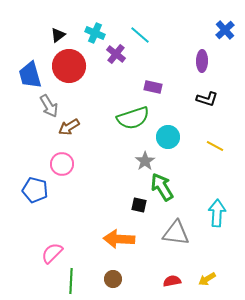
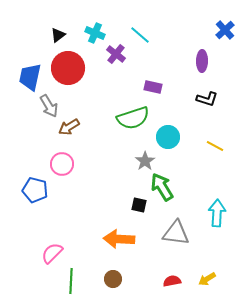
red circle: moved 1 px left, 2 px down
blue trapezoid: moved 2 px down; rotated 28 degrees clockwise
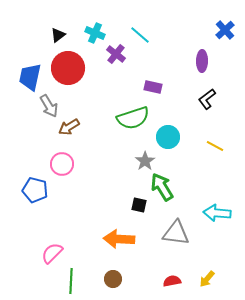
black L-shape: rotated 125 degrees clockwise
cyan arrow: rotated 88 degrees counterclockwise
yellow arrow: rotated 18 degrees counterclockwise
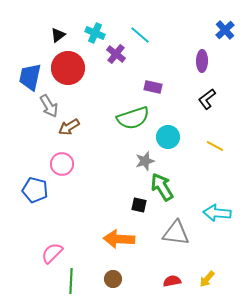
gray star: rotated 18 degrees clockwise
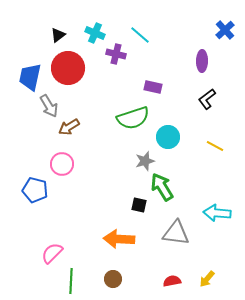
purple cross: rotated 24 degrees counterclockwise
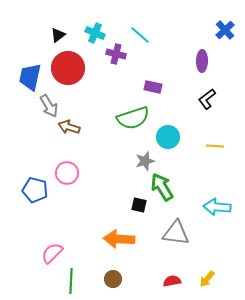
brown arrow: rotated 50 degrees clockwise
yellow line: rotated 24 degrees counterclockwise
pink circle: moved 5 px right, 9 px down
cyan arrow: moved 6 px up
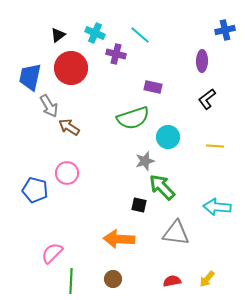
blue cross: rotated 30 degrees clockwise
red circle: moved 3 px right
brown arrow: rotated 15 degrees clockwise
green arrow: rotated 12 degrees counterclockwise
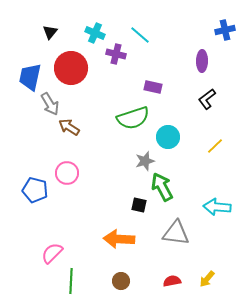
black triangle: moved 8 px left, 3 px up; rotated 14 degrees counterclockwise
gray arrow: moved 1 px right, 2 px up
yellow line: rotated 48 degrees counterclockwise
green arrow: rotated 16 degrees clockwise
brown circle: moved 8 px right, 2 px down
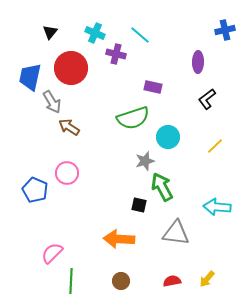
purple ellipse: moved 4 px left, 1 px down
gray arrow: moved 2 px right, 2 px up
blue pentagon: rotated 10 degrees clockwise
